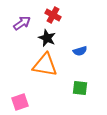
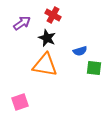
green square: moved 14 px right, 20 px up
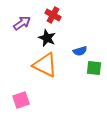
orange triangle: rotated 16 degrees clockwise
pink square: moved 1 px right, 2 px up
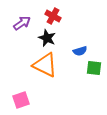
red cross: moved 1 px down
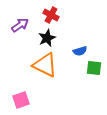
red cross: moved 2 px left, 1 px up
purple arrow: moved 2 px left, 2 px down
black star: rotated 24 degrees clockwise
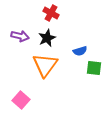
red cross: moved 2 px up
purple arrow: moved 11 px down; rotated 48 degrees clockwise
orange triangle: rotated 40 degrees clockwise
pink square: rotated 30 degrees counterclockwise
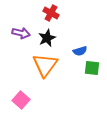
purple arrow: moved 1 px right, 3 px up
green square: moved 2 px left
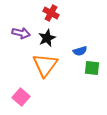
pink square: moved 3 px up
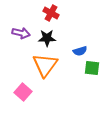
black star: rotated 24 degrees clockwise
pink square: moved 2 px right, 5 px up
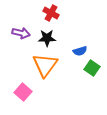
green square: rotated 28 degrees clockwise
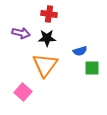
red cross: moved 2 px left, 1 px down; rotated 21 degrees counterclockwise
green square: rotated 35 degrees counterclockwise
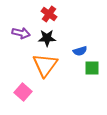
red cross: rotated 28 degrees clockwise
